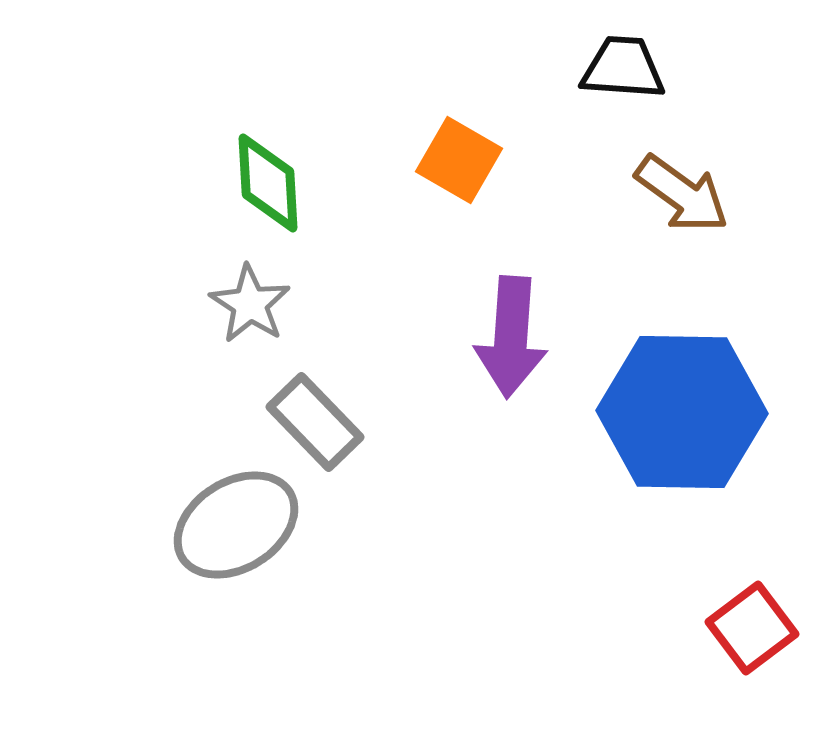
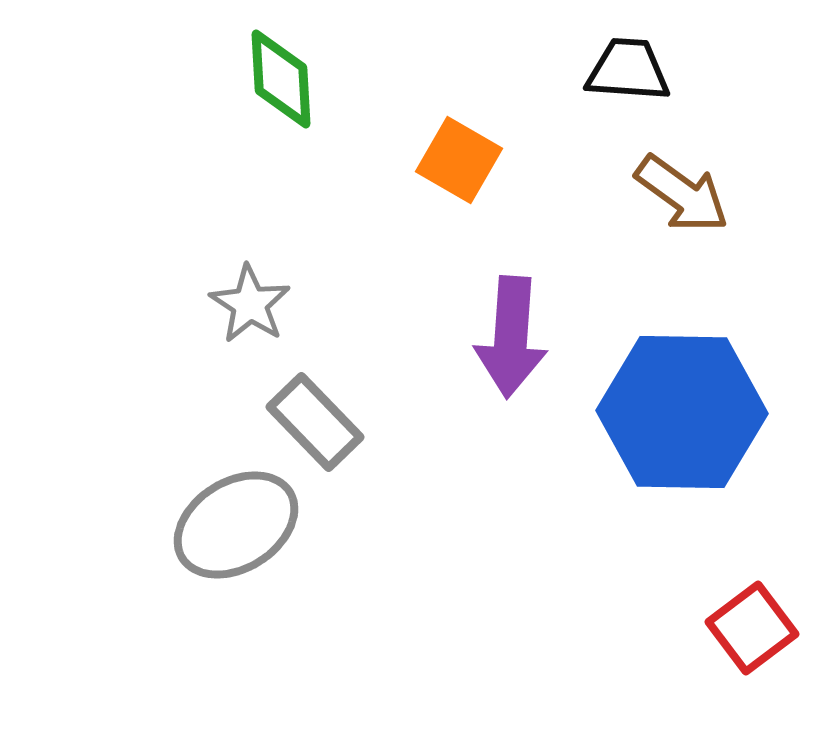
black trapezoid: moved 5 px right, 2 px down
green diamond: moved 13 px right, 104 px up
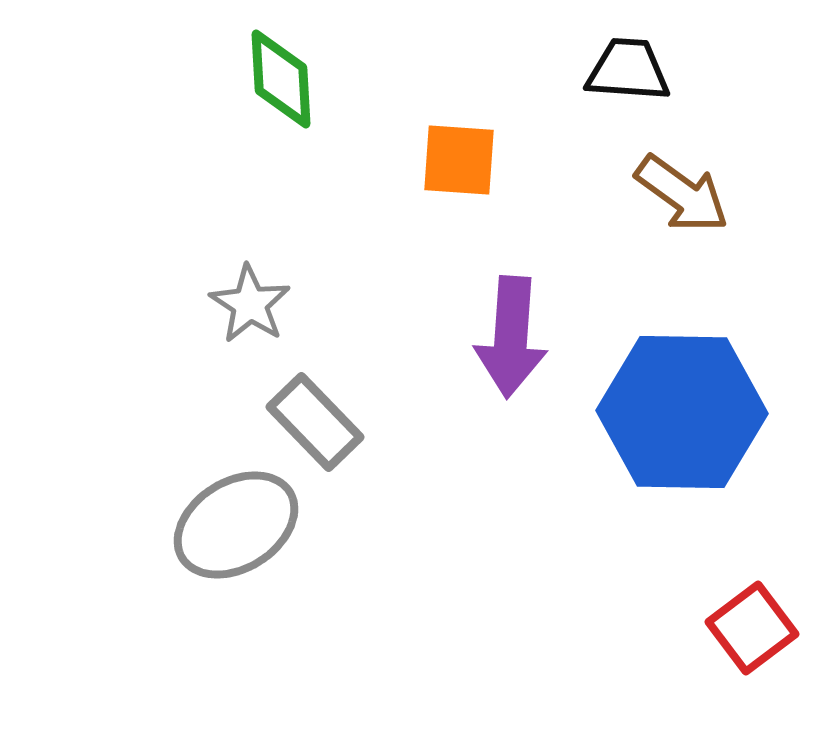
orange square: rotated 26 degrees counterclockwise
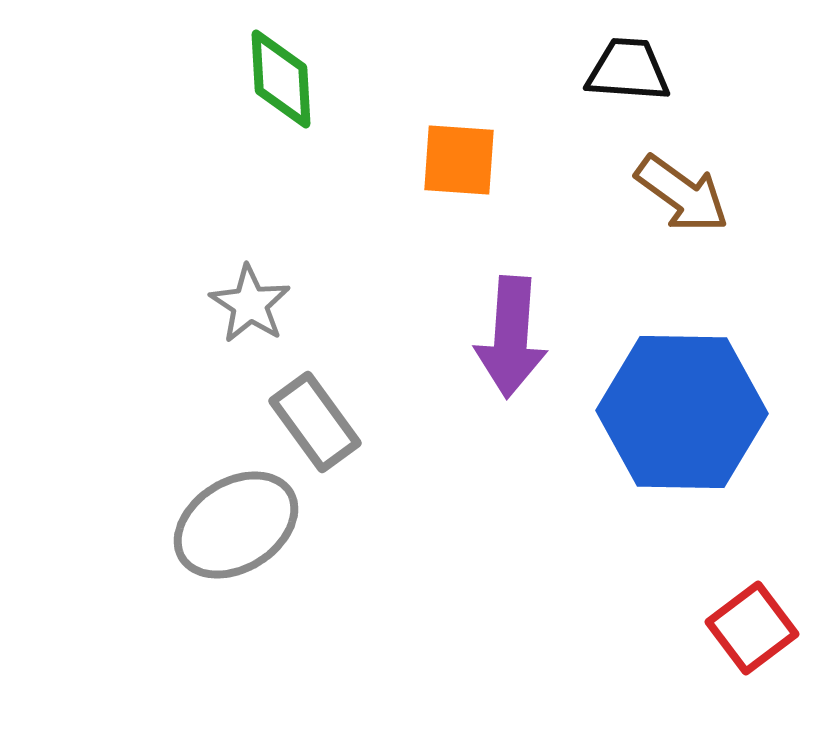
gray rectangle: rotated 8 degrees clockwise
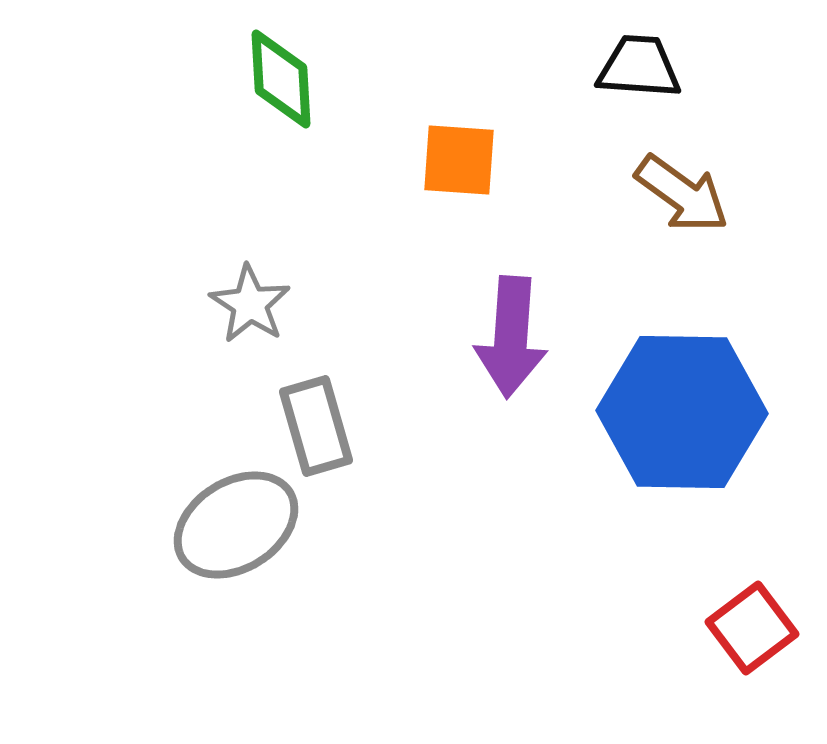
black trapezoid: moved 11 px right, 3 px up
gray rectangle: moved 1 px right, 4 px down; rotated 20 degrees clockwise
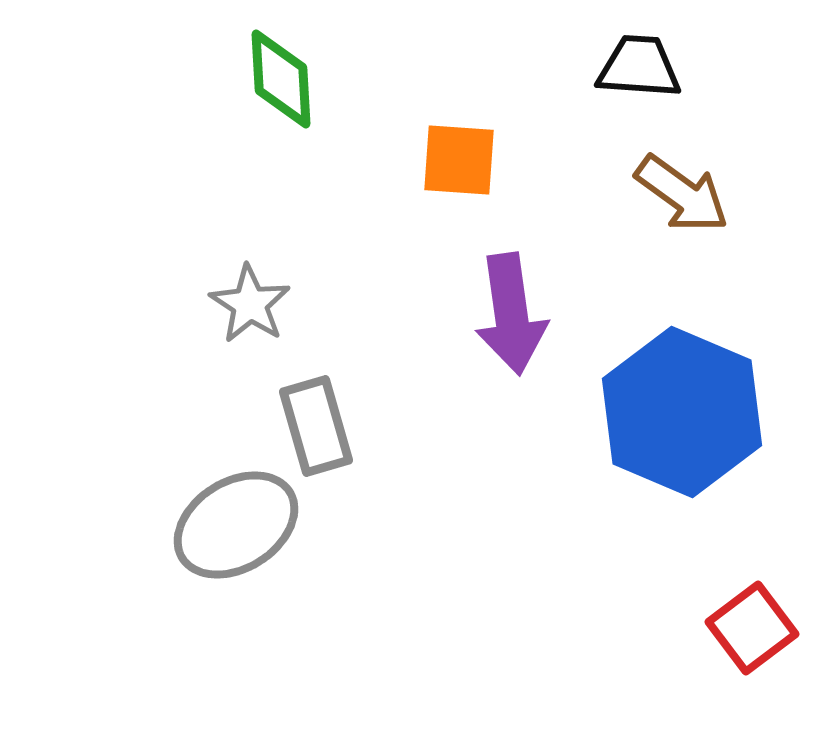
purple arrow: moved 23 px up; rotated 12 degrees counterclockwise
blue hexagon: rotated 22 degrees clockwise
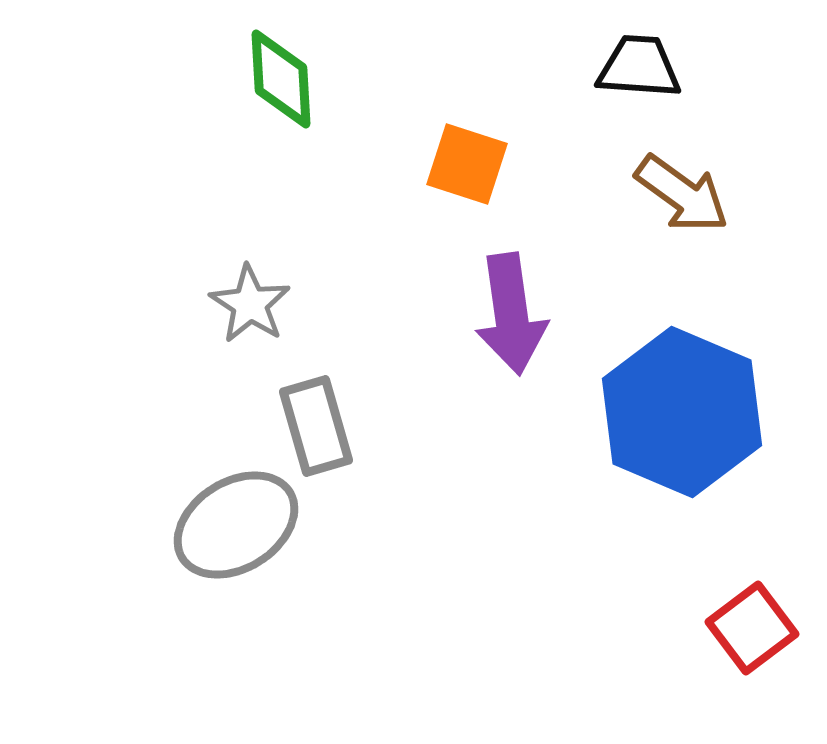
orange square: moved 8 px right, 4 px down; rotated 14 degrees clockwise
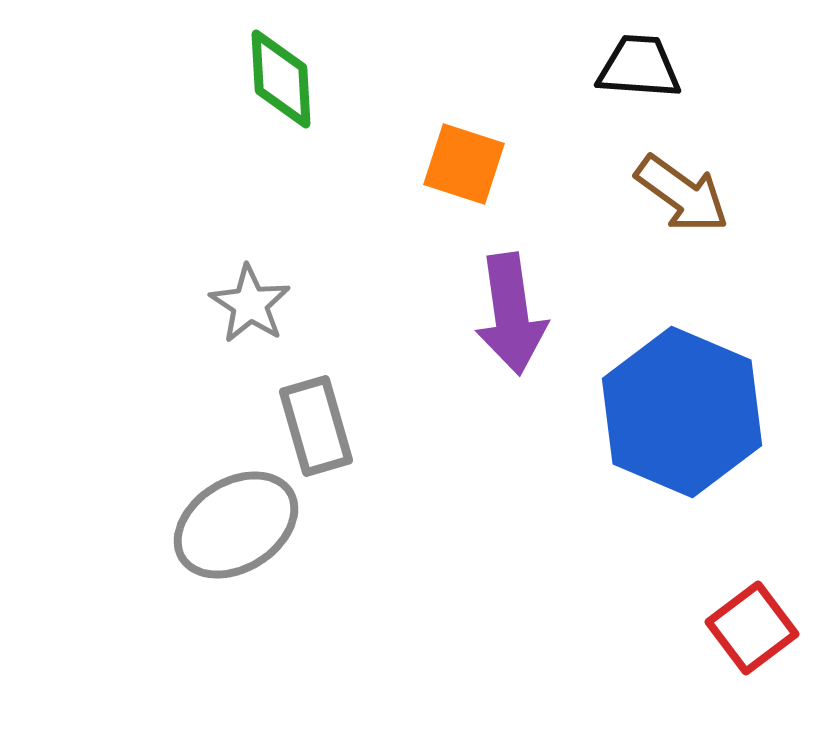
orange square: moved 3 px left
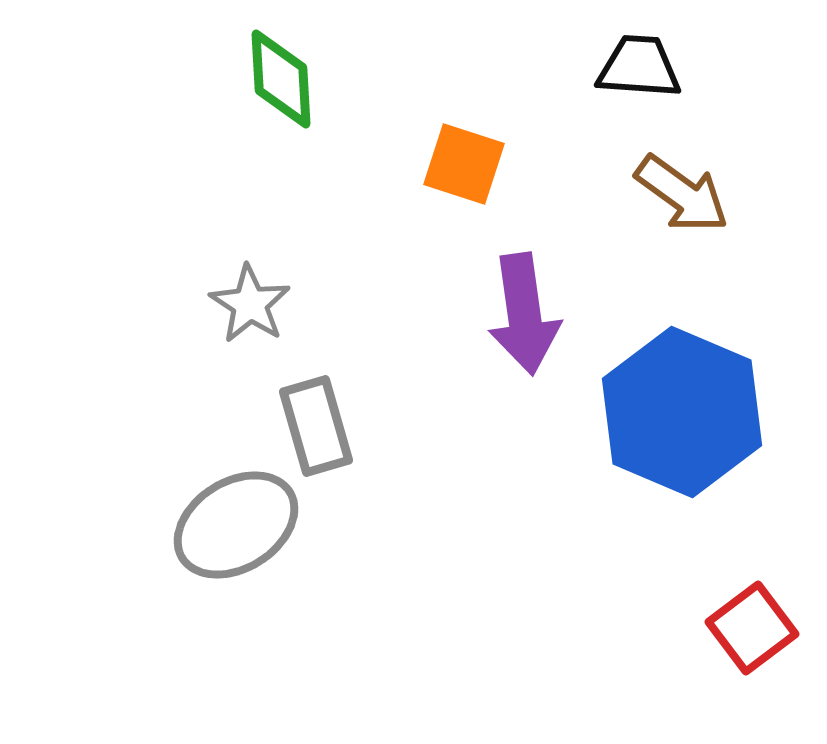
purple arrow: moved 13 px right
